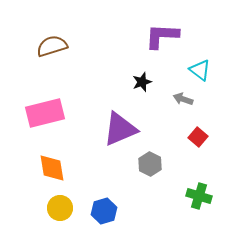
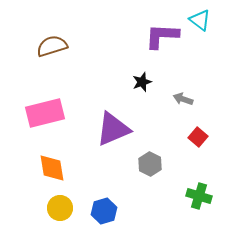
cyan triangle: moved 50 px up
purple triangle: moved 7 px left
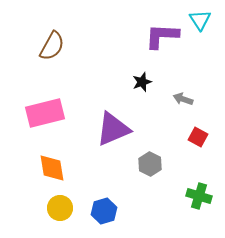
cyan triangle: rotated 20 degrees clockwise
brown semicircle: rotated 136 degrees clockwise
red square: rotated 12 degrees counterclockwise
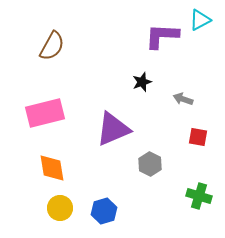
cyan triangle: rotated 35 degrees clockwise
red square: rotated 18 degrees counterclockwise
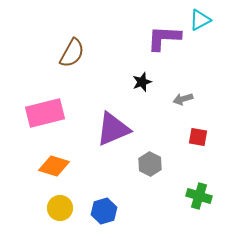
purple L-shape: moved 2 px right, 2 px down
brown semicircle: moved 20 px right, 7 px down
gray arrow: rotated 36 degrees counterclockwise
orange diamond: moved 2 px right, 2 px up; rotated 64 degrees counterclockwise
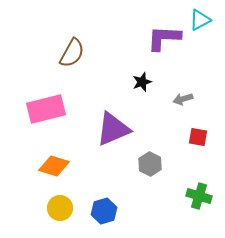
pink rectangle: moved 1 px right, 4 px up
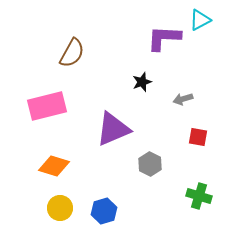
pink rectangle: moved 1 px right, 3 px up
